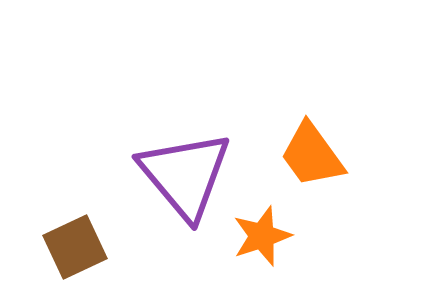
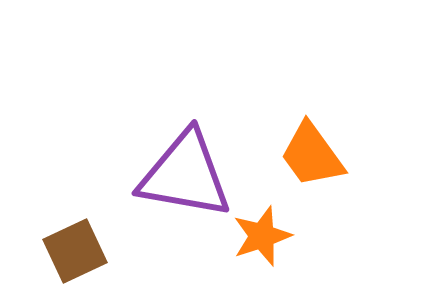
purple triangle: rotated 40 degrees counterclockwise
brown square: moved 4 px down
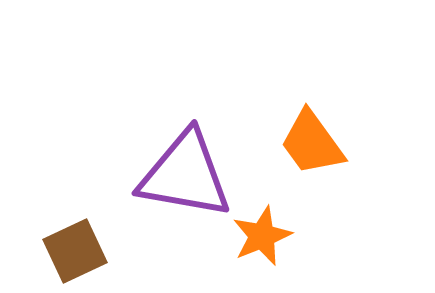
orange trapezoid: moved 12 px up
orange star: rotated 4 degrees counterclockwise
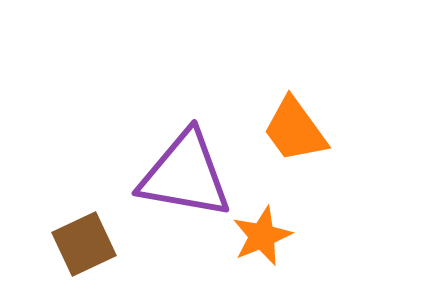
orange trapezoid: moved 17 px left, 13 px up
brown square: moved 9 px right, 7 px up
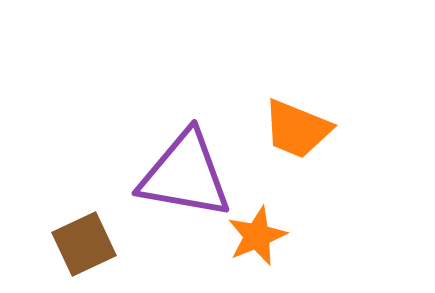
orange trapezoid: moved 2 px right, 1 px up; rotated 32 degrees counterclockwise
orange star: moved 5 px left
